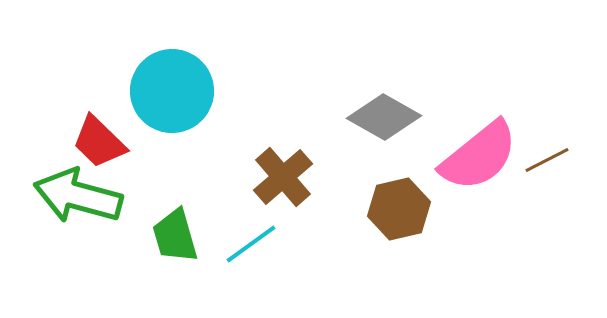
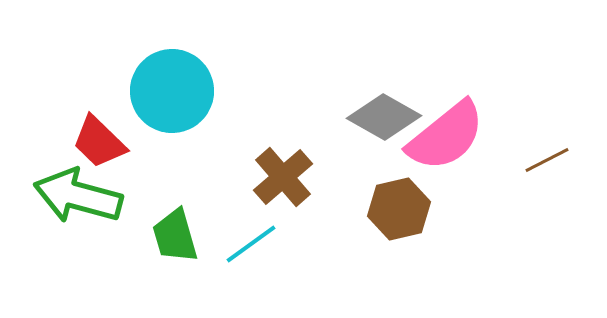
pink semicircle: moved 33 px left, 20 px up
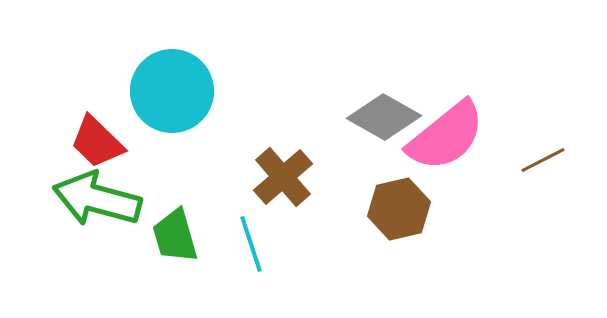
red trapezoid: moved 2 px left
brown line: moved 4 px left
green arrow: moved 19 px right, 3 px down
cyan line: rotated 72 degrees counterclockwise
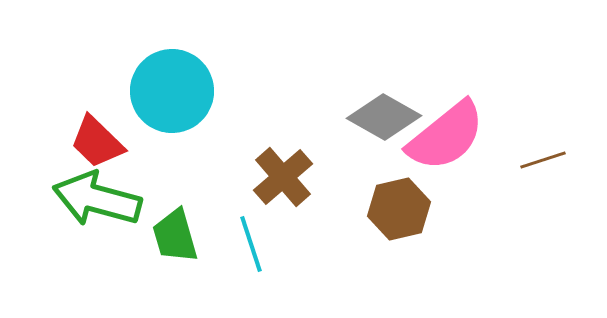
brown line: rotated 9 degrees clockwise
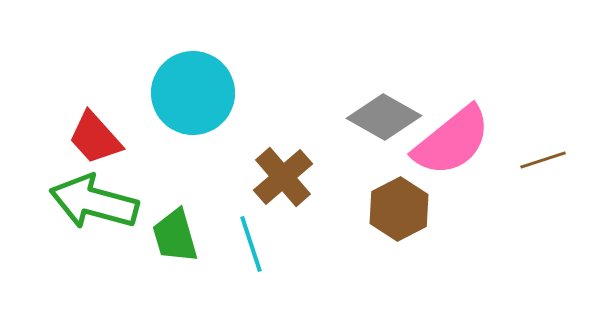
cyan circle: moved 21 px right, 2 px down
pink semicircle: moved 6 px right, 5 px down
red trapezoid: moved 2 px left, 4 px up; rotated 4 degrees clockwise
green arrow: moved 3 px left, 3 px down
brown hexagon: rotated 14 degrees counterclockwise
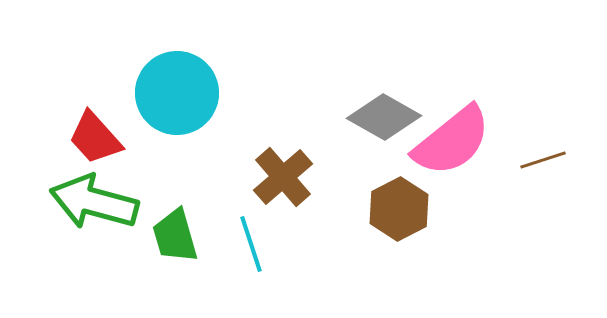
cyan circle: moved 16 px left
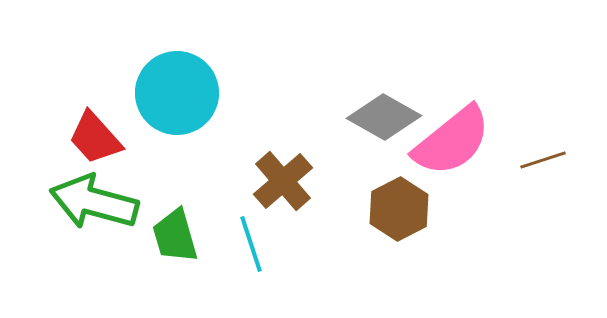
brown cross: moved 4 px down
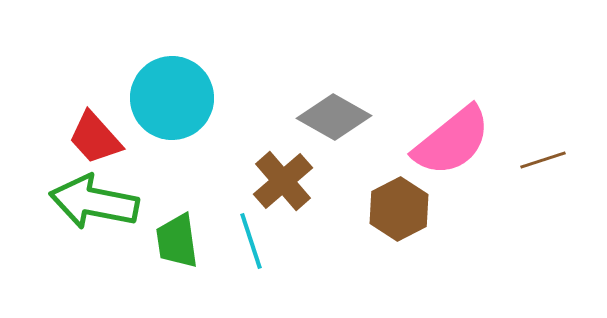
cyan circle: moved 5 px left, 5 px down
gray diamond: moved 50 px left
green arrow: rotated 4 degrees counterclockwise
green trapezoid: moved 2 px right, 5 px down; rotated 8 degrees clockwise
cyan line: moved 3 px up
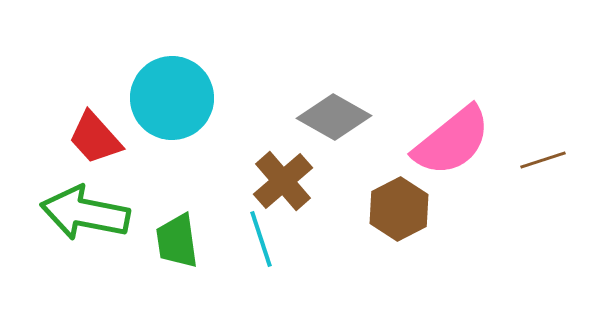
green arrow: moved 9 px left, 11 px down
cyan line: moved 10 px right, 2 px up
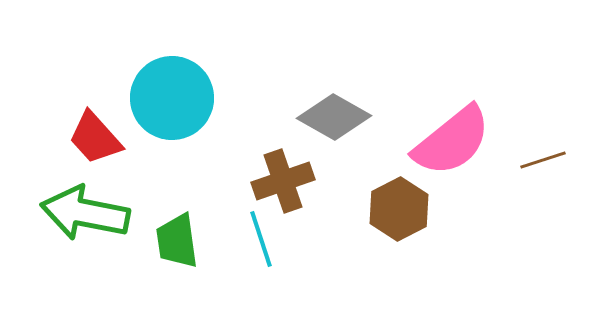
brown cross: rotated 22 degrees clockwise
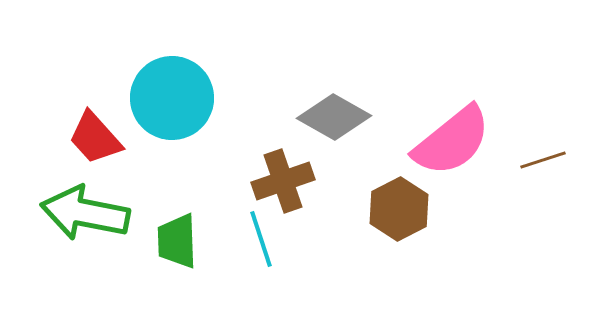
green trapezoid: rotated 6 degrees clockwise
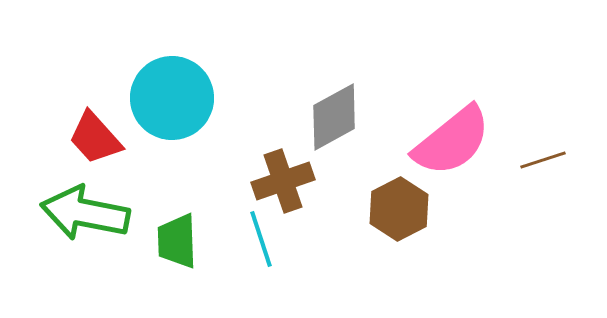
gray diamond: rotated 58 degrees counterclockwise
